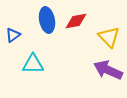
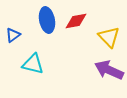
cyan triangle: rotated 15 degrees clockwise
purple arrow: moved 1 px right
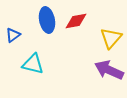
yellow triangle: moved 2 px right, 1 px down; rotated 25 degrees clockwise
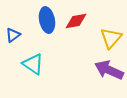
cyan triangle: rotated 20 degrees clockwise
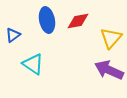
red diamond: moved 2 px right
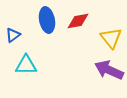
yellow triangle: rotated 20 degrees counterclockwise
cyan triangle: moved 7 px left, 1 px down; rotated 35 degrees counterclockwise
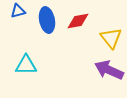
blue triangle: moved 5 px right, 24 px up; rotated 21 degrees clockwise
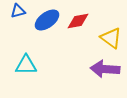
blue ellipse: rotated 65 degrees clockwise
yellow triangle: rotated 15 degrees counterclockwise
purple arrow: moved 4 px left, 1 px up; rotated 20 degrees counterclockwise
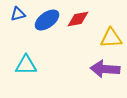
blue triangle: moved 3 px down
red diamond: moved 2 px up
yellow triangle: rotated 40 degrees counterclockwise
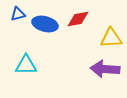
blue ellipse: moved 2 px left, 4 px down; rotated 50 degrees clockwise
